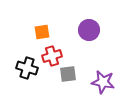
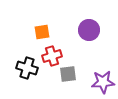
purple star: rotated 15 degrees counterclockwise
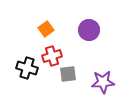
orange square: moved 4 px right, 3 px up; rotated 28 degrees counterclockwise
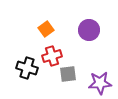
purple star: moved 3 px left, 1 px down
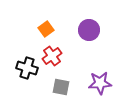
red cross: rotated 18 degrees counterclockwise
gray square: moved 7 px left, 13 px down; rotated 18 degrees clockwise
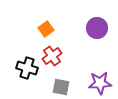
purple circle: moved 8 px right, 2 px up
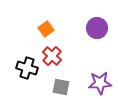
red cross: rotated 12 degrees counterclockwise
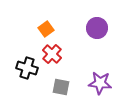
red cross: moved 2 px up
purple star: rotated 10 degrees clockwise
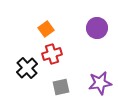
red cross: rotated 30 degrees clockwise
black cross: rotated 30 degrees clockwise
purple star: rotated 15 degrees counterclockwise
gray square: rotated 24 degrees counterclockwise
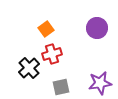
black cross: moved 2 px right
